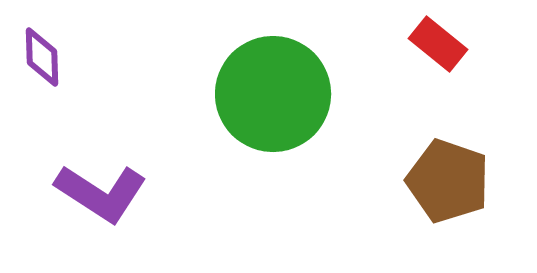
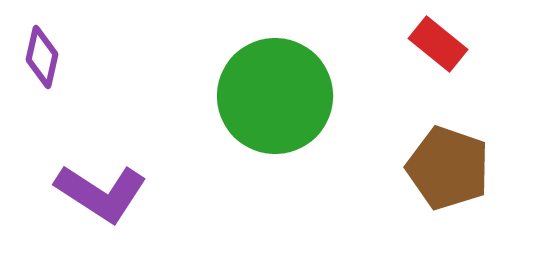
purple diamond: rotated 14 degrees clockwise
green circle: moved 2 px right, 2 px down
brown pentagon: moved 13 px up
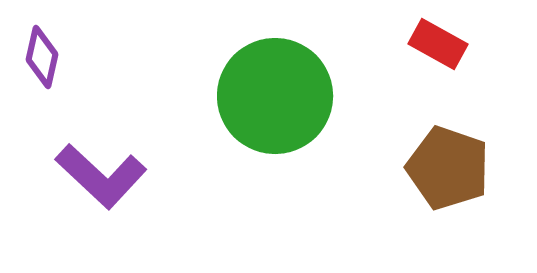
red rectangle: rotated 10 degrees counterclockwise
purple L-shape: moved 17 px up; rotated 10 degrees clockwise
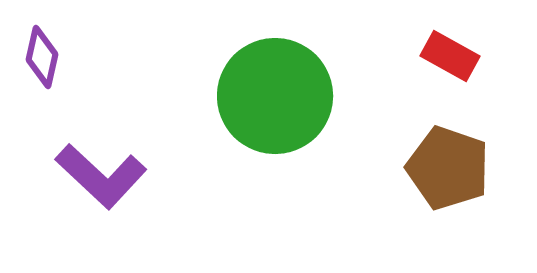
red rectangle: moved 12 px right, 12 px down
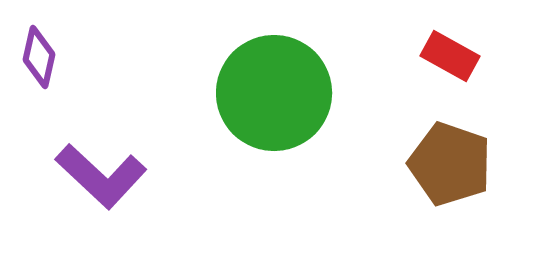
purple diamond: moved 3 px left
green circle: moved 1 px left, 3 px up
brown pentagon: moved 2 px right, 4 px up
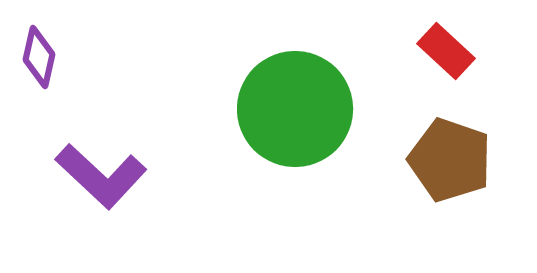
red rectangle: moved 4 px left, 5 px up; rotated 14 degrees clockwise
green circle: moved 21 px right, 16 px down
brown pentagon: moved 4 px up
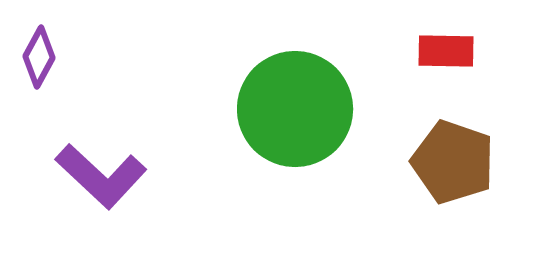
red rectangle: rotated 42 degrees counterclockwise
purple diamond: rotated 16 degrees clockwise
brown pentagon: moved 3 px right, 2 px down
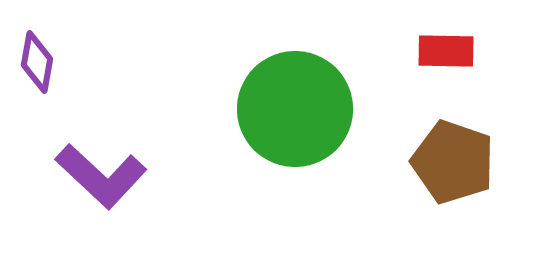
purple diamond: moved 2 px left, 5 px down; rotated 18 degrees counterclockwise
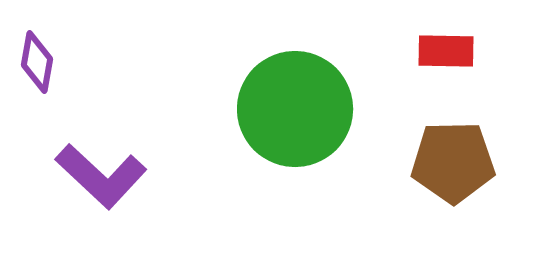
brown pentagon: rotated 20 degrees counterclockwise
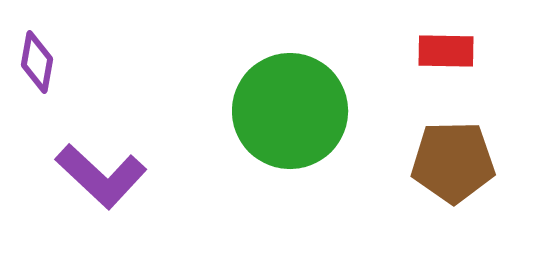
green circle: moved 5 px left, 2 px down
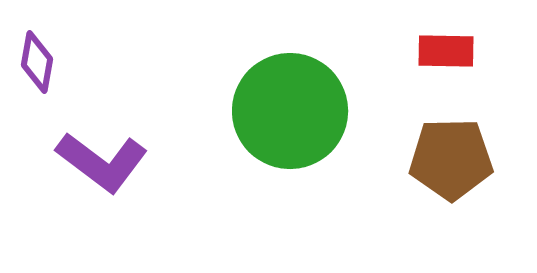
brown pentagon: moved 2 px left, 3 px up
purple L-shape: moved 1 px right, 14 px up; rotated 6 degrees counterclockwise
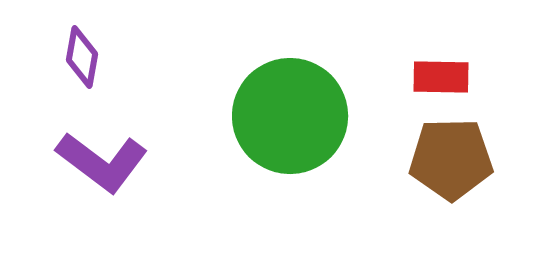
red rectangle: moved 5 px left, 26 px down
purple diamond: moved 45 px right, 5 px up
green circle: moved 5 px down
